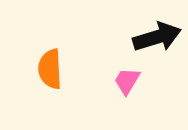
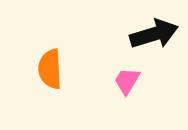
black arrow: moved 3 px left, 3 px up
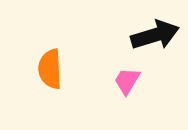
black arrow: moved 1 px right, 1 px down
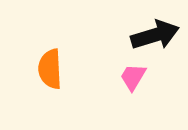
pink trapezoid: moved 6 px right, 4 px up
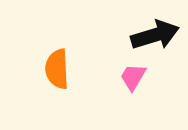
orange semicircle: moved 7 px right
